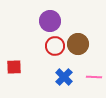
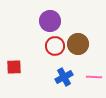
blue cross: rotated 18 degrees clockwise
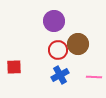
purple circle: moved 4 px right
red circle: moved 3 px right, 4 px down
blue cross: moved 4 px left, 2 px up
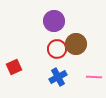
brown circle: moved 2 px left
red circle: moved 1 px left, 1 px up
red square: rotated 21 degrees counterclockwise
blue cross: moved 2 px left, 2 px down
